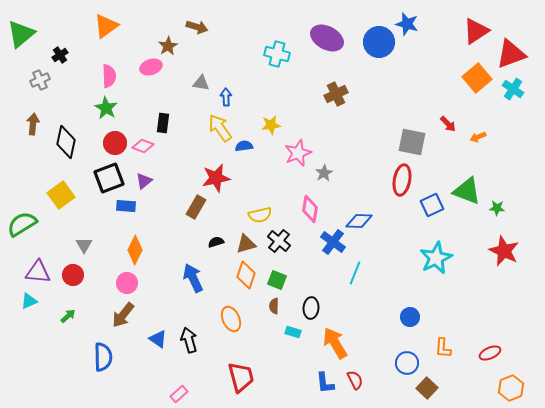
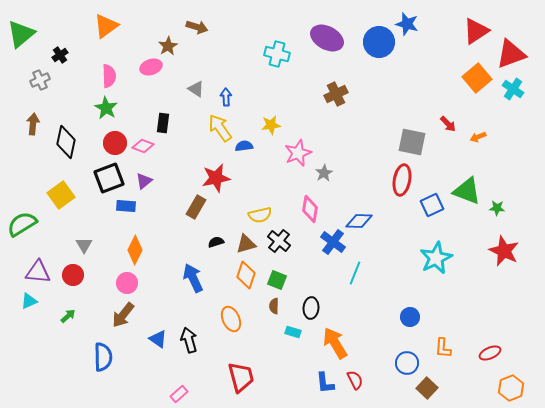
gray triangle at (201, 83): moved 5 px left, 6 px down; rotated 24 degrees clockwise
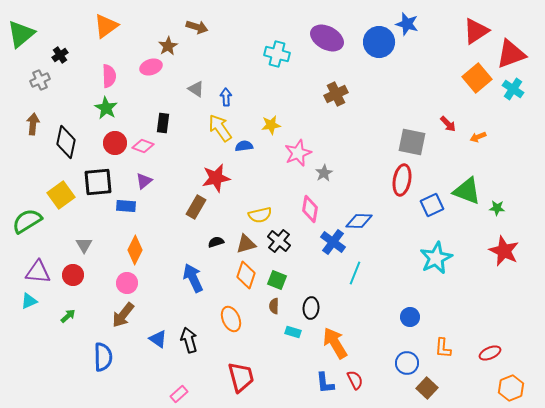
black square at (109, 178): moved 11 px left, 4 px down; rotated 16 degrees clockwise
green semicircle at (22, 224): moved 5 px right, 3 px up
